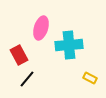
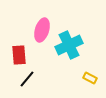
pink ellipse: moved 1 px right, 2 px down
cyan cross: rotated 20 degrees counterclockwise
red rectangle: rotated 24 degrees clockwise
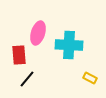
pink ellipse: moved 4 px left, 3 px down
cyan cross: rotated 28 degrees clockwise
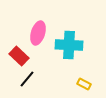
red rectangle: moved 1 px down; rotated 42 degrees counterclockwise
yellow rectangle: moved 6 px left, 6 px down
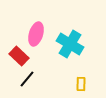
pink ellipse: moved 2 px left, 1 px down
cyan cross: moved 1 px right, 1 px up; rotated 28 degrees clockwise
yellow rectangle: moved 3 px left; rotated 64 degrees clockwise
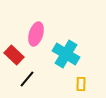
cyan cross: moved 4 px left, 10 px down
red rectangle: moved 5 px left, 1 px up
